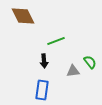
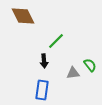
green line: rotated 24 degrees counterclockwise
green semicircle: moved 3 px down
gray triangle: moved 2 px down
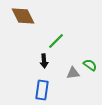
green semicircle: rotated 16 degrees counterclockwise
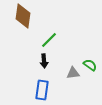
brown diamond: rotated 35 degrees clockwise
green line: moved 7 px left, 1 px up
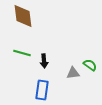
brown diamond: rotated 15 degrees counterclockwise
green line: moved 27 px left, 13 px down; rotated 60 degrees clockwise
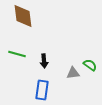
green line: moved 5 px left, 1 px down
